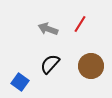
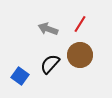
brown circle: moved 11 px left, 11 px up
blue square: moved 6 px up
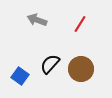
gray arrow: moved 11 px left, 9 px up
brown circle: moved 1 px right, 14 px down
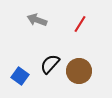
brown circle: moved 2 px left, 2 px down
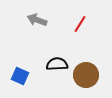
black semicircle: moved 7 px right; rotated 45 degrees clockwise
brown circle: moved 7 px right, 4 px down
blue square: rotated 12 degrees counterclockwise
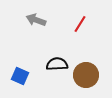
gray arrow: moved 1 px left
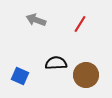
black semicircle: moved 1 px left, 1 px up
